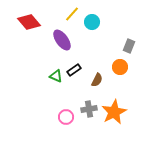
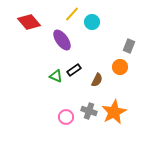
gray cross: moved 2 px down; rotated 28 degrees clockwise
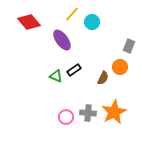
brown semicircle: moved 6 px right, 2 px up
gray cross: moved 1 px left, 2 px down; rotated 14 degrees counterclockwise
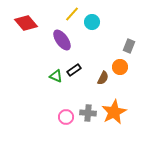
red diamond: moved 3 px left, 1 px down
